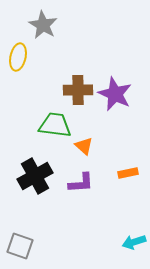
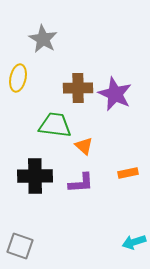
gray star: moved 14 px down
yellow ellipse: moved 21 px down
brown cross: moved 2 px up
black cross: rotated 28 degrees clockwise
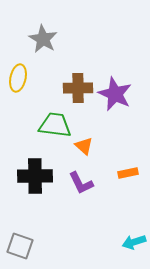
purple L-shape: rotated 68 degrees clockwise
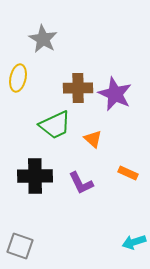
green trapezoid: rotated 148 degrees clockwise
orange triangle: moved 9 px right, 7 px up
orange rectangle: rotated 36 degrees clockwise
